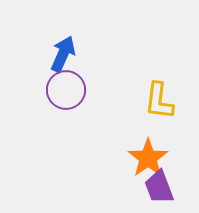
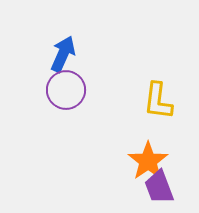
yellow L-shape: moved 1 px left
orange star: moved 3 px down
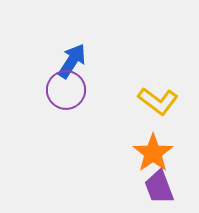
blue arrow: moved 9 px right, 7 px down; rotated 9 degrees clockwise
yellow L-shape: rotated 60 degrees counterclockwise
orange star: moved 5 px right, 8 px up
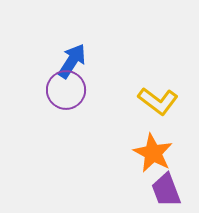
orange star: rotated 9 degrees counterclockwise
purple trapezoid: moved 7 px right, 3 px down
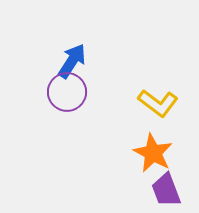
purple circle: moved 1 px right, 2 px down
yellow L-shape: moved 2 px down
